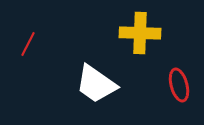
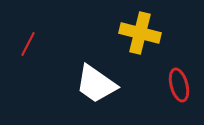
yellow cross: rotated 12 degrees clockwise
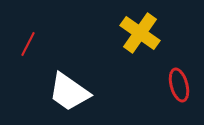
yellow cross: rotated 21 degrees clockwise
white trapezoid: moved 27 px left, 8 px down
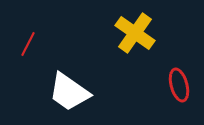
yellow cross: moved 5 px left
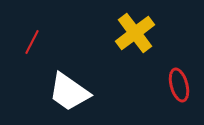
yellow cross: rotated 18 degrees clockwise
red line: moved 4 px right, 2 px up
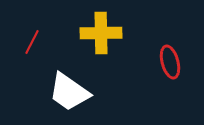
yellow cross: moved 34 px left; rotated 36 degrees clockwise
red ellipse: moved 9 px left, 23 px up
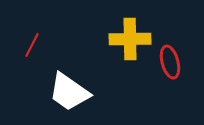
yellow cross: moved 29 px right, 6 px down
red line: moved 3 px down
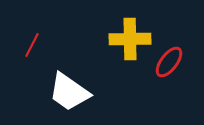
red ellipse: moved 1 px left; rotated 52 degrees clockwise
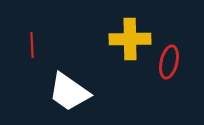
red line: rotated 30 degrees counterclockwise
red ellipse: rotated 24 degrees counterclockwise
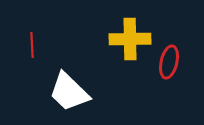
white trapezoid: rotated 9 degrees clockwise
